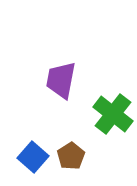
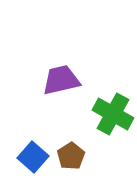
purple trapezoid: rotated 66 degrees clockwise
green cross: rotated 9 degrees counterclockwise
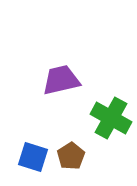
green cross: moved 2 px left, 4 px down
blue square: rotated 24 degrees counterclockwise
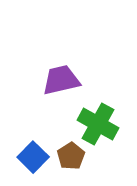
green cross: moved 13 px left, 6 px down
blue square: rotated 28 degrees clockwise
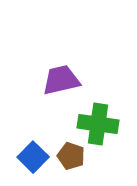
green cross: rotated 21 degrees counterclockwise
brown pentagon: rotated 20 degrees counterclockwise
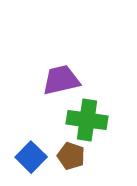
green cross: moved 11 px left, 4 px up
blue square: moved 2 px left
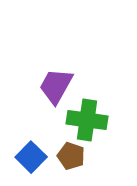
purple trapezoid: moved 5 px left, 6 px down; rotated 48 degrees counterclockwise
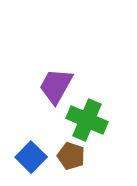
green cross: rotated 15 degrees clockwise
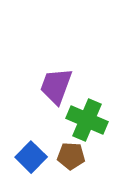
purple trapezoid: rotated 9 degrees counterclockwise
brown pentagon: rotated 16 degrees counterclockwise
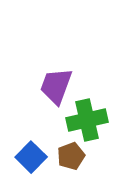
green cross: rotated 36 degrees counterclockwise
brown pentagon: rotated 24 degrees counterclockwise
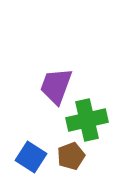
blue square: rotated 12 degrees counterclockwise
